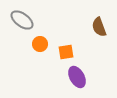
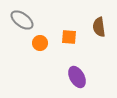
brown semicircle: rotated 12 degrees clockwise
orange circle: moved 1 px up
orange square: moved 3 px right, 15 px up; rotated 14 degrees clockwise
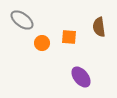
orange circle: moved 2 px right
purple ellipse: moved 4 px right; rotated 10 degrees counterclockwise
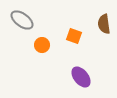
brown semicircle: moved 5 px right, 3 px up
orange square: moved 5 px right, 1 px up; rotated 14 degrees clockwise
orange circle: moved 2 px down
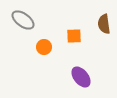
gray ellipse: moved 1 px right
orange square: rotated 21 degrees counterclockwise
orange circle: moved 2 px right, 2 px down
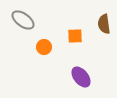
orange square: moved 1 px right
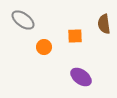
purple ellipse: rotated 15 degrees counterclockwise
